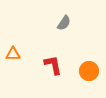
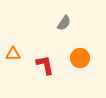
red L-shape: moved 8 px left
orange circle: moved 9 px left, 13 px up
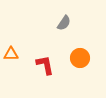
orange triangle: moved 2 px left
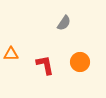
orange circle: moved 4 px down
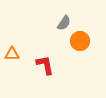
orange triangle: moved 1 px right
orange circle: moved 21 px up
